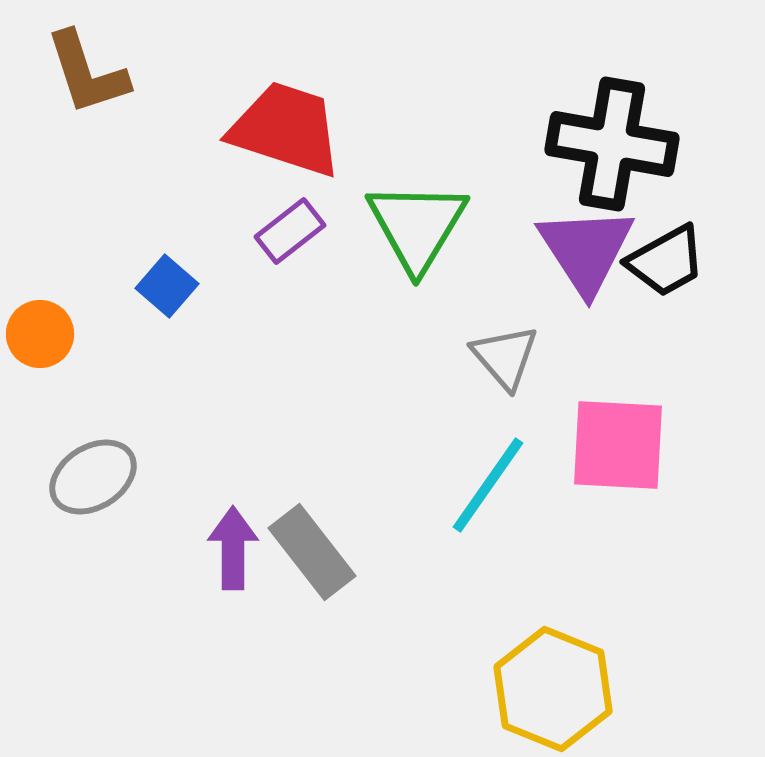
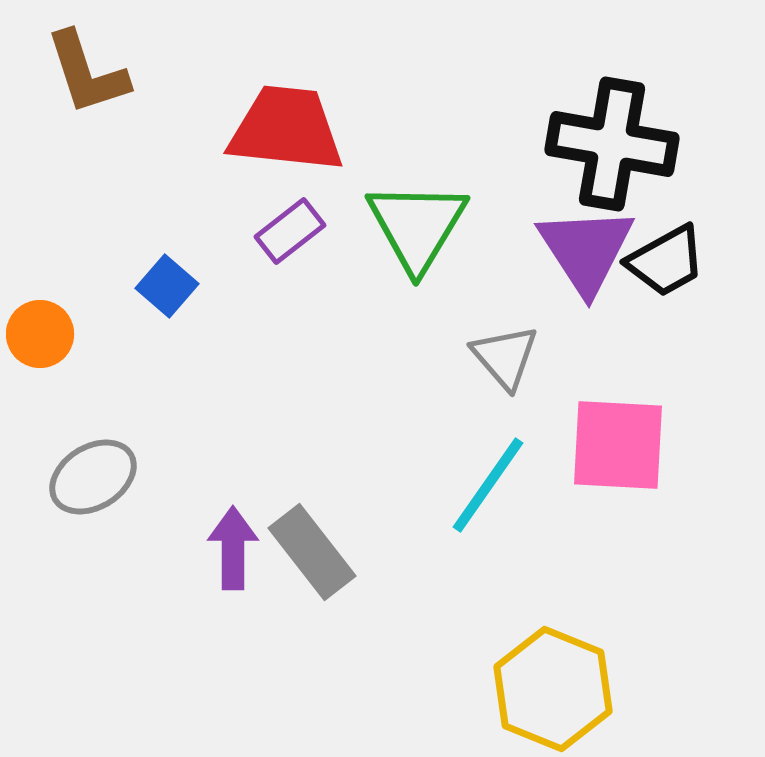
red trapezoid: rotated 12 degrees counterclockwise
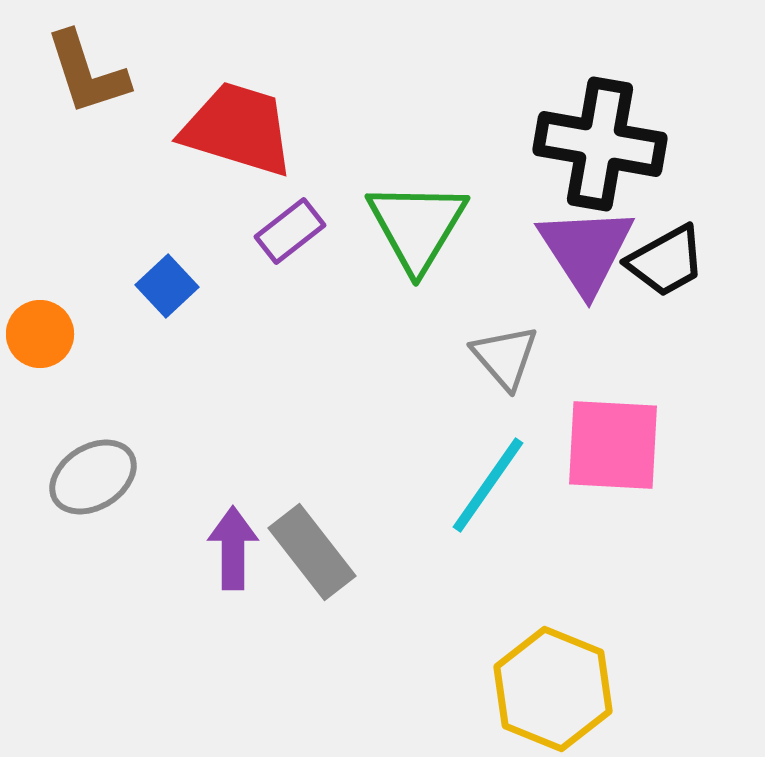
red trapezoid: moved 48 px left; rotated 11 degrees clockwise
black cross: moved 12 px left
blue square: rotated 6 degrees clockwise
pink square: moved 5 px left
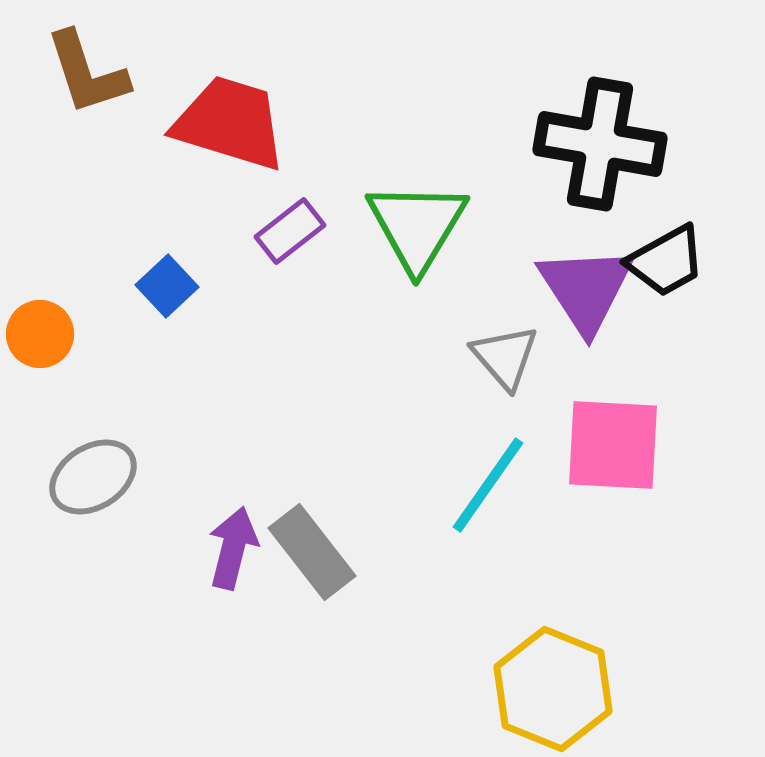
red trapezoid: moved 8 px left, 6 px up
purple triangle: moved 39 px down
purple arrow: rotated 14 degrees clockwise
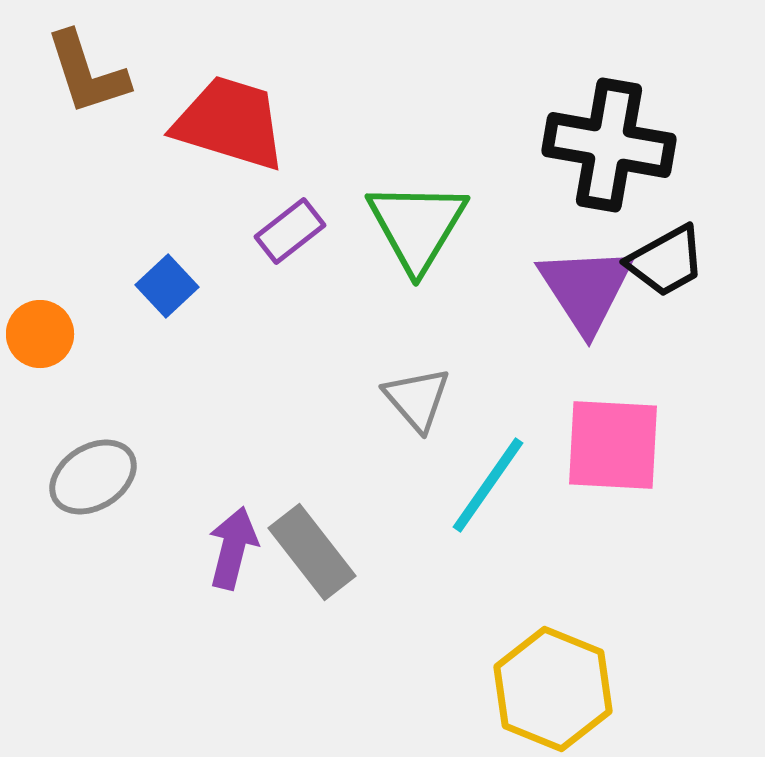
black cross: moved 9 px right, 1 px down
gray triangle: moved 88 px left, 42 px down
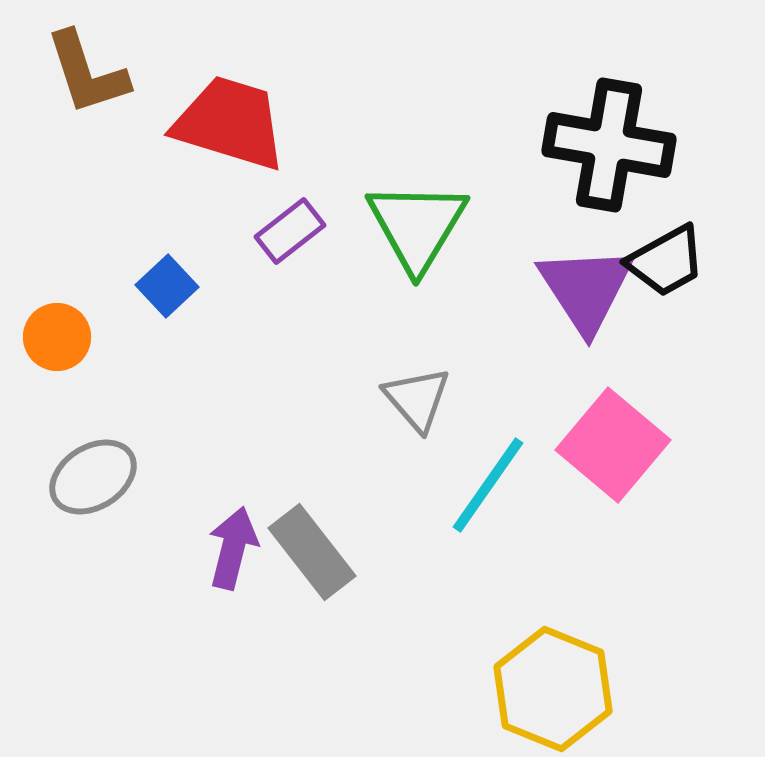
orange circle: moved 17 px right, 3 px down
pink square: rotated 37 degrees clockwise
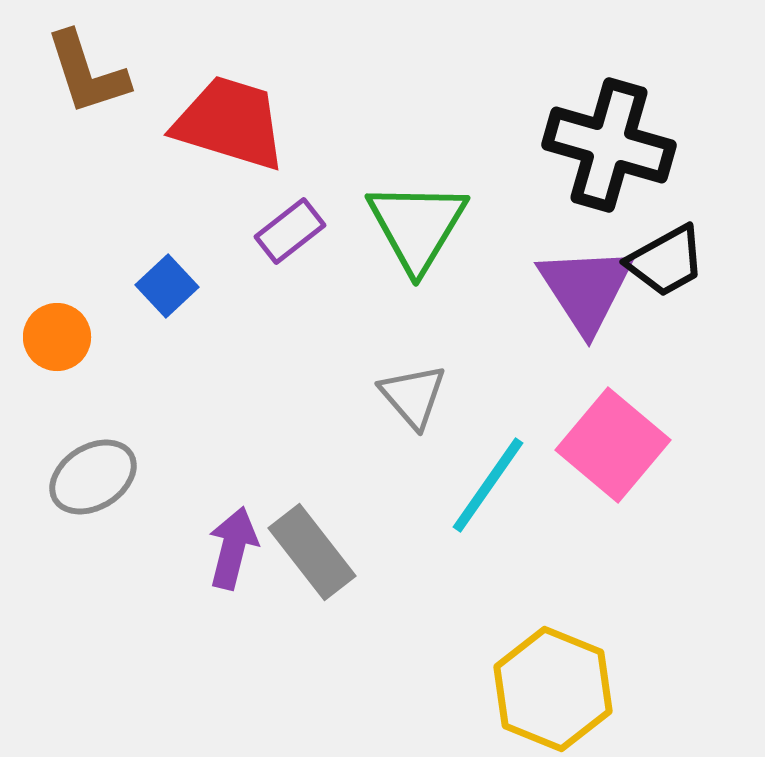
black cross: rotated 6 degrees clockwise
gray triangle: moved 4 px left, 3 px up
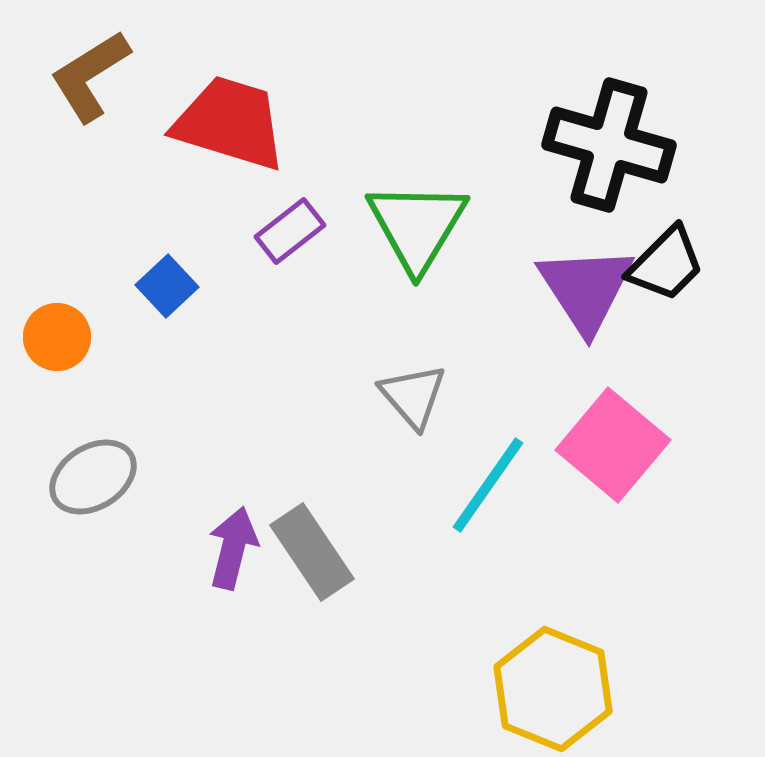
brown L-shape: moved 3 px right, 3 px down; rotated 76 degrees clockwise
black trapezoid: moved 3 px down; rotated 16 degrees counterclockwise
gray rectangle: rotated 4 degrees clockwise
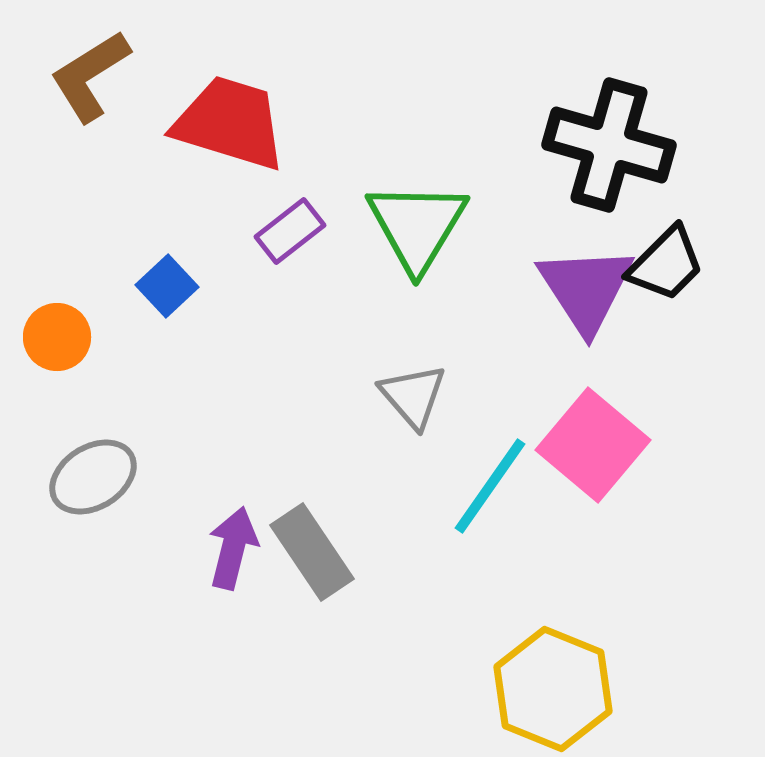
pink square: moved 20 px left
cyan line: moved 2 px right, 1 px down
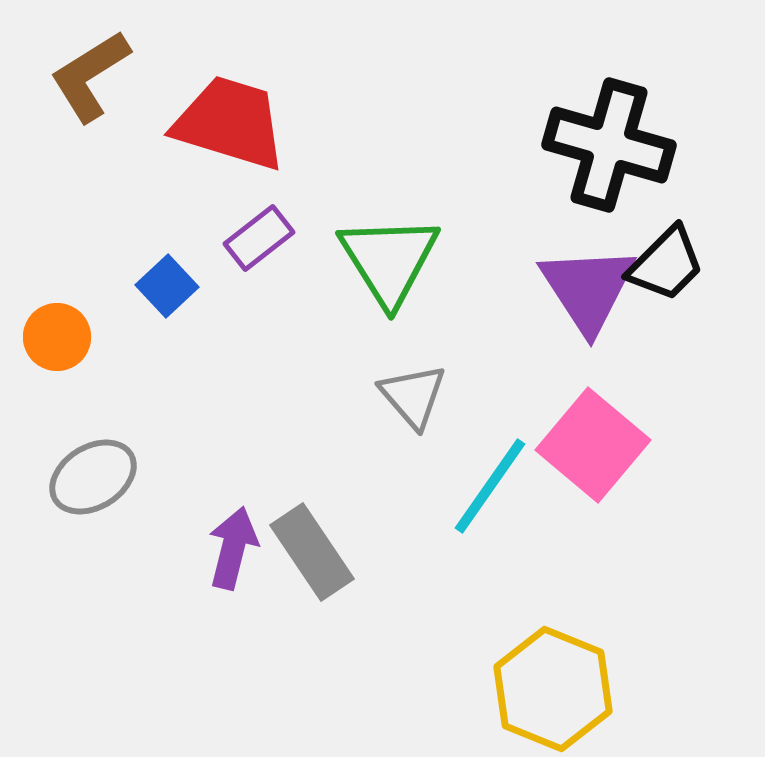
green triangle: moved 28 px left, 34 px down; rotated 3 degrees counterclockwise
purple rectangle: moved 31 px left, 7 px down
purple triangle: moved 2 px right
